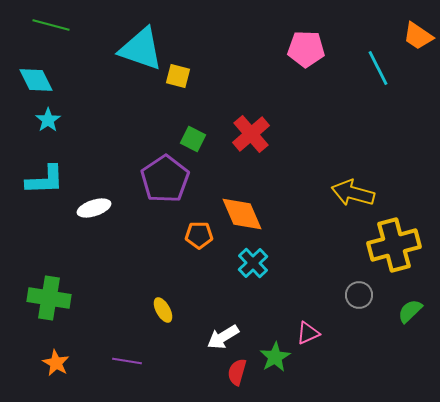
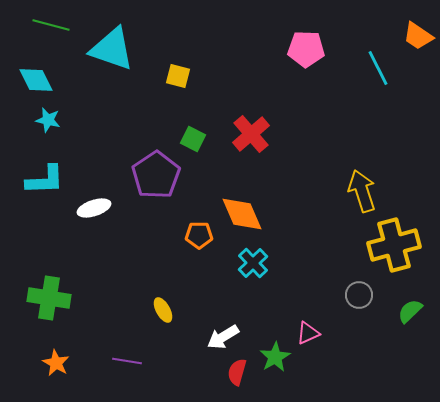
cyan triangle: moved 29 px left
cyan star: rotated 25 degrees counterclockwise
purple pentagon: moved 9 px left, 4 px up
yellow arrow: moved 9 px right, 2 px up; rotated 57 degrees clockwise
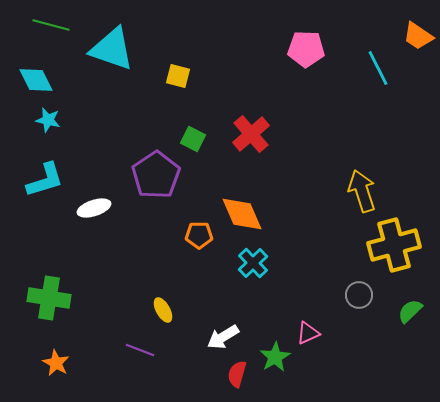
cyan L-shape: rotated 15 degrees counterclockwise
purple line: moved 13 px right, 11 px up; rotated 12 degrees clockwise
red semicircle: moved 2 px down
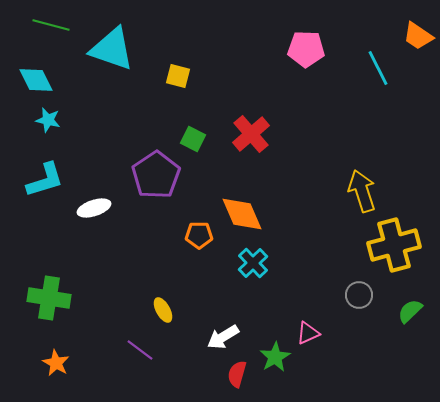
purple line: rotated 16 degrees clockwise
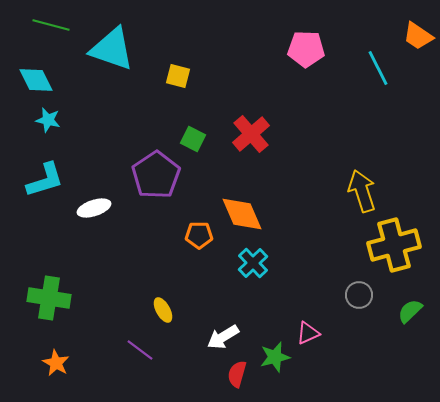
green star: rotated 16 degrees clockwise
